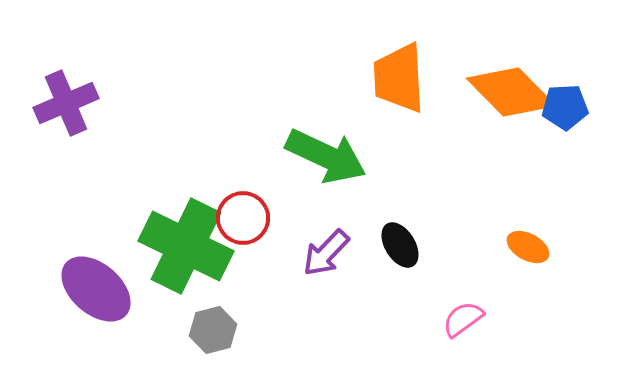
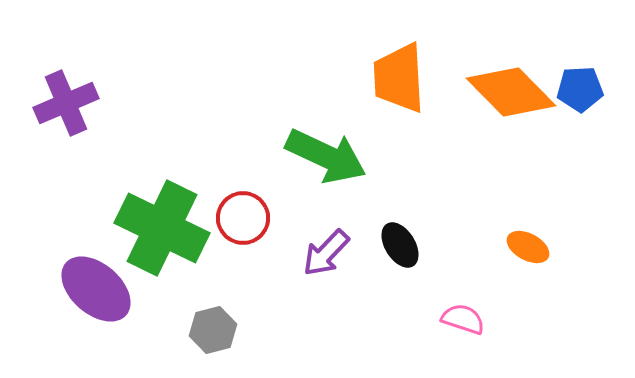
blue pentagon: moved 15 px right, 18 px up
green cross: moved 24 px left, 18 px up
pink semicircle: rotated 54 degrees clockwise
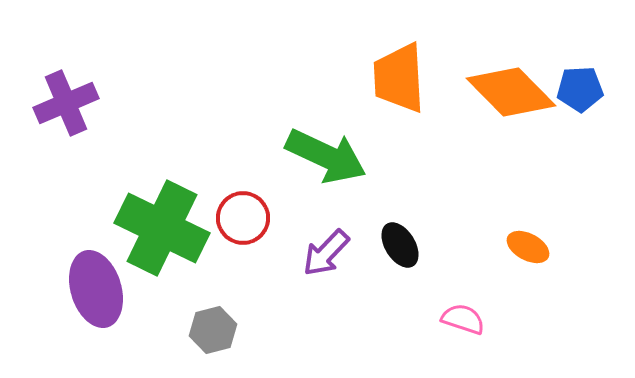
purple ellipse: rotated 32 degrees clockwise
